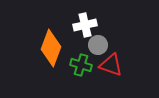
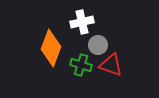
white cross: moved 3 px left, 3 px up
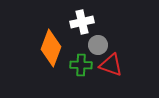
green cross: rotated 15 degrees counterclockwise
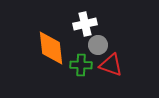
white cross: moved 3 px right, 2 px down
orange diamond: rotated 27 degrees counterclockwise
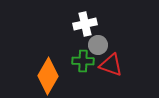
orange diamond: moved 3 px left, 28 px down; rotated 36 degrees clockwise
green cross: moved 2 px right, 4 px up
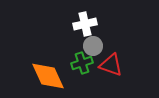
gray circle: moved 5 px left, 1 px down
green cross: moved 1 px left, 2 px down; rotated 20 degrees counterclockwise
orange diamond: rotated 54 degrees counterclockwise
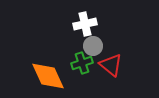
red triangle: rotated 20 degrees clockwise
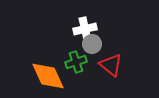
white cross: moved 5 px down
gray circle: moved 1 px left, 2 px up
green cross: moved 6 px left, 1 px up
